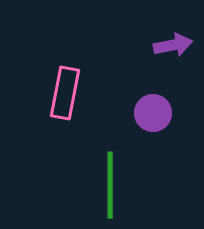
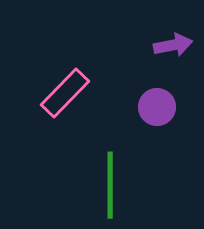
pink rectangle: rotated 33 degrees clockwise
purple circle: moved 4 px right, 6 px up
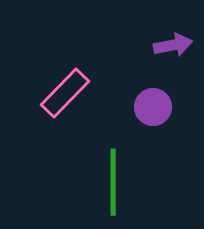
purple circle: moved 4 px left
green line: moved 3 px right, 3 px up
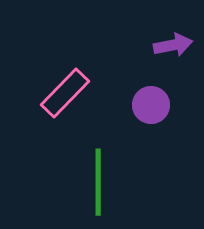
purple circle: moved 2 px left, 2 px up
green line: moved 15 px left
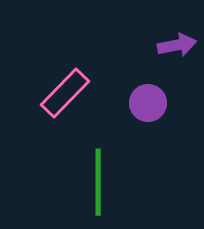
purple arrow: moved 4 px right
purple circle: moved 3 px left, 2 px up
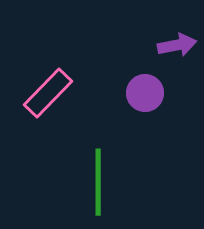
pink rectangle: moved 17 px left
purple circle: moved 3 px left, 10 px up
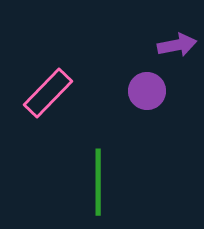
purple circle: moved 2 px right, 2 px up
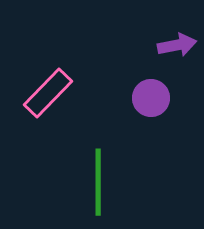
purple circle: moved 4 px right, 7 px down
